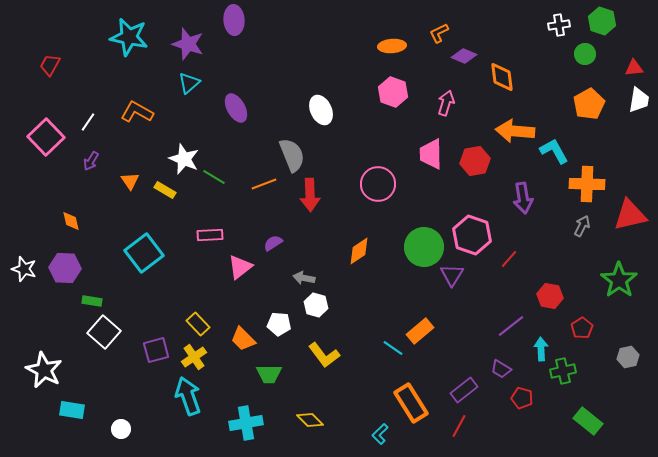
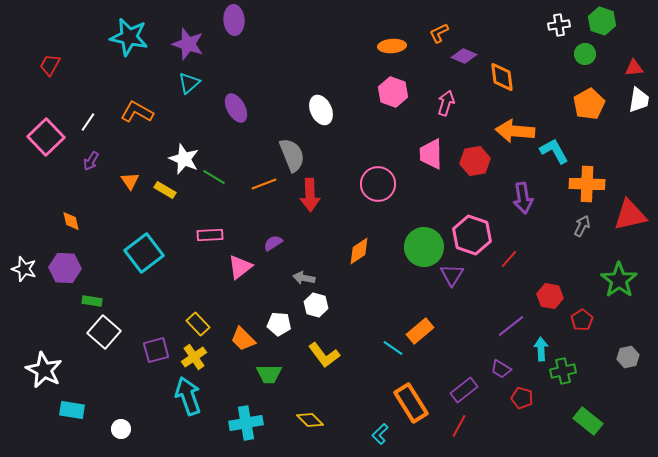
red pentagon at (582, 328): moved 8 px up
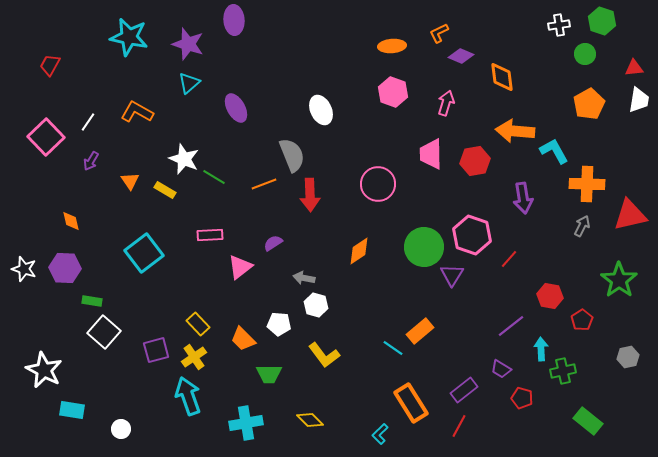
purple diamond at (464, 56): moved 3 px left
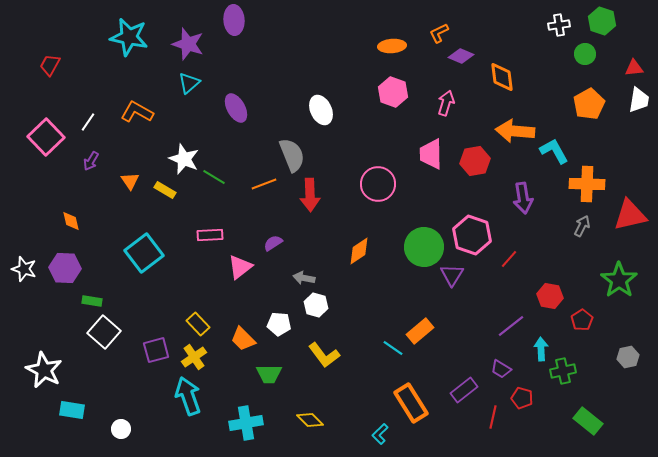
red line at (459, 426): moved 34 px right, 9 px up; rotated 15 degrees counterclockwise
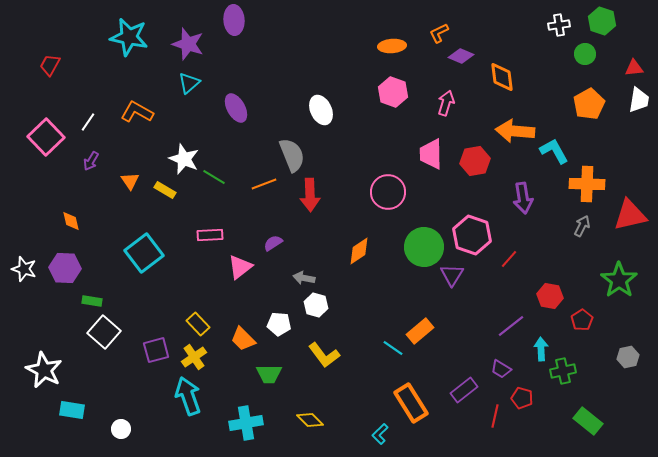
pink circle at (378, 184): moved 10 px right, 8 px down
red line at (493, 417): moved 2 px right, 1 px up
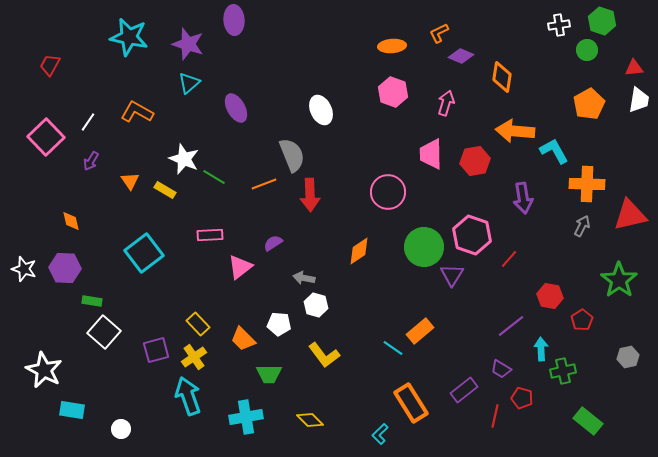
green circle at (585, 54): moved 2 px right, 4 px up
orange diamond at (502, 77): rotated 16 degrees clockwise
cyan cross at (246, 423): moved 6 px up
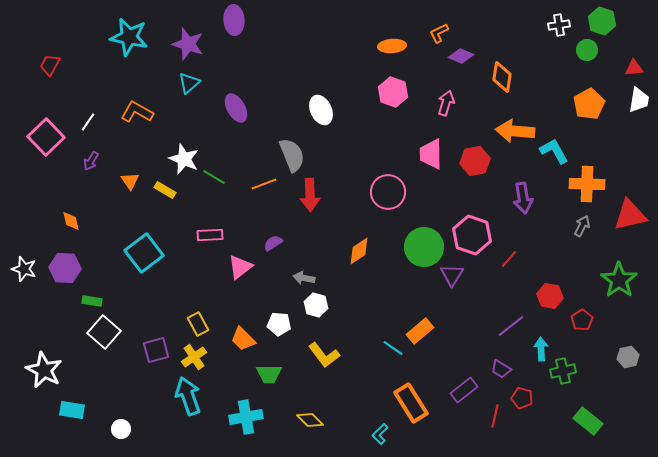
yellow rectangle at (198, 324): rotated 15 degrees clockwise
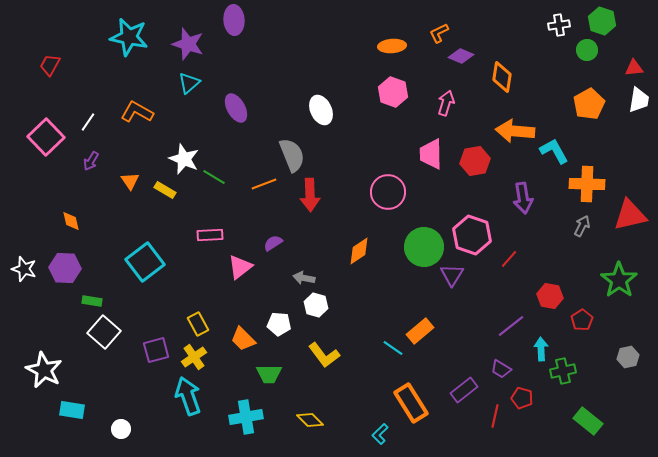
cyan square at (144, 253): moved 1 px right, 9 px down
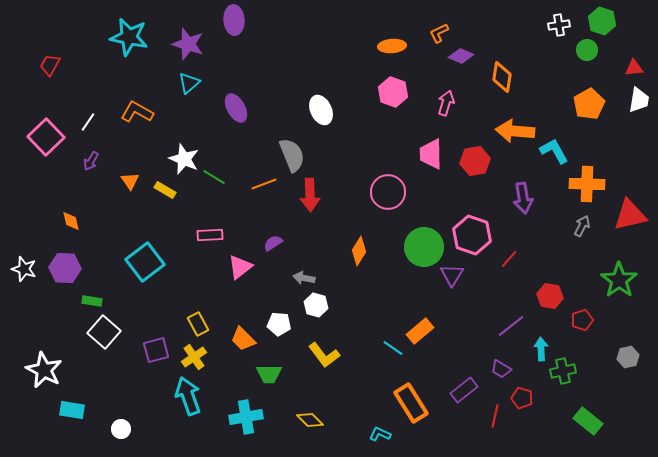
orange diamond at (359, 251): rotated 24 degrees counterclockwise
red pentagon at (582, 320): rotated 15 degrees clockwise
cyan L-shape at (380, 434): rotated 70 degrees clockwise
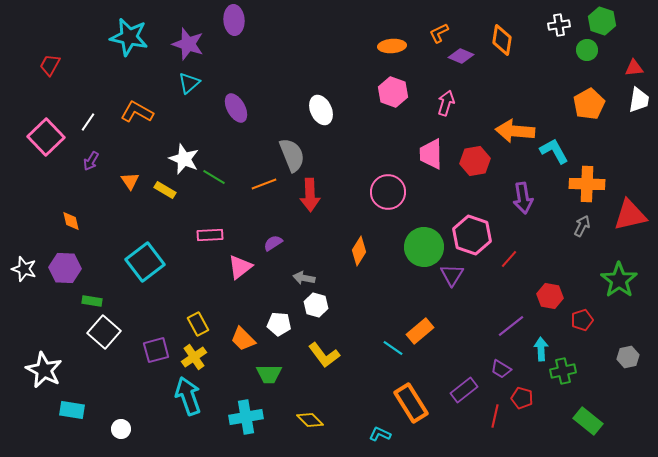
orange diamond at (502, 77): moved 37 px up
